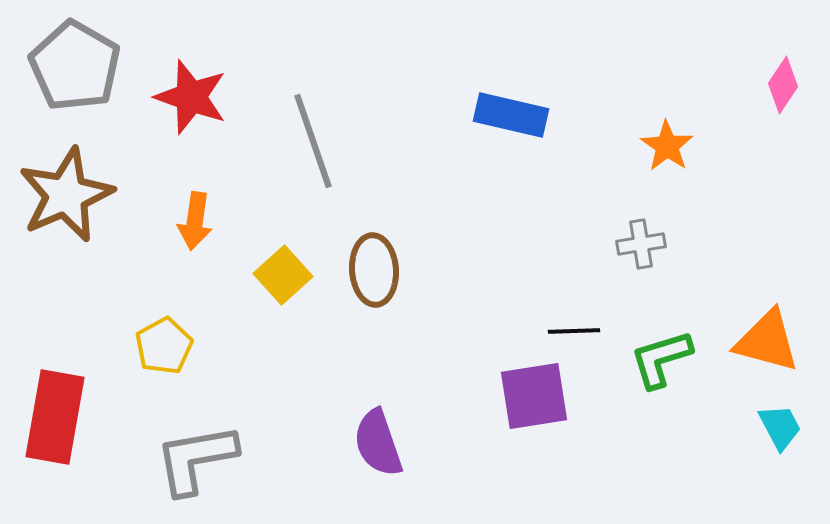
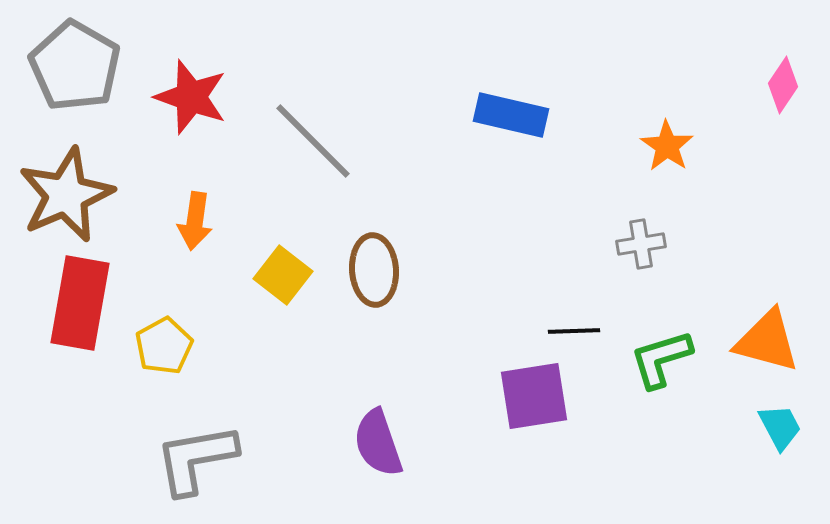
gray line: rotated 26 degrees counterclockwise
yellow square: rotated 10 degrees counterclockwise
red rectangle: moved 25 px right, 114 px up
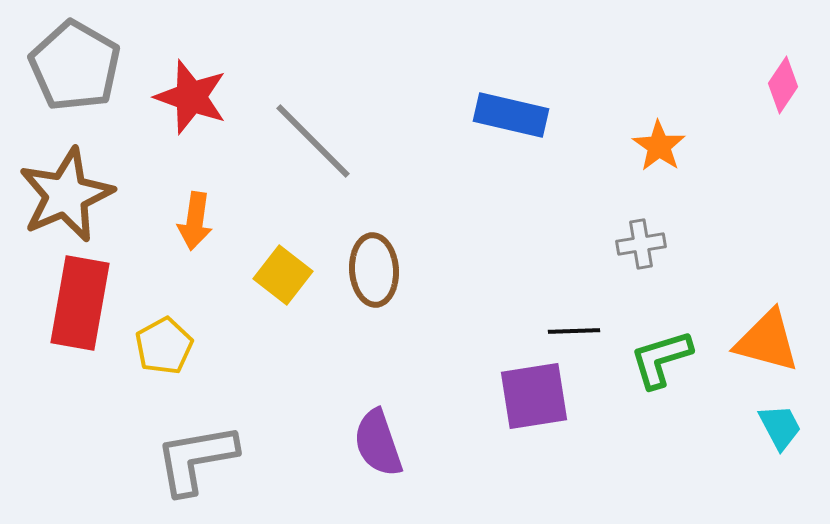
orange star: moved 8 px left
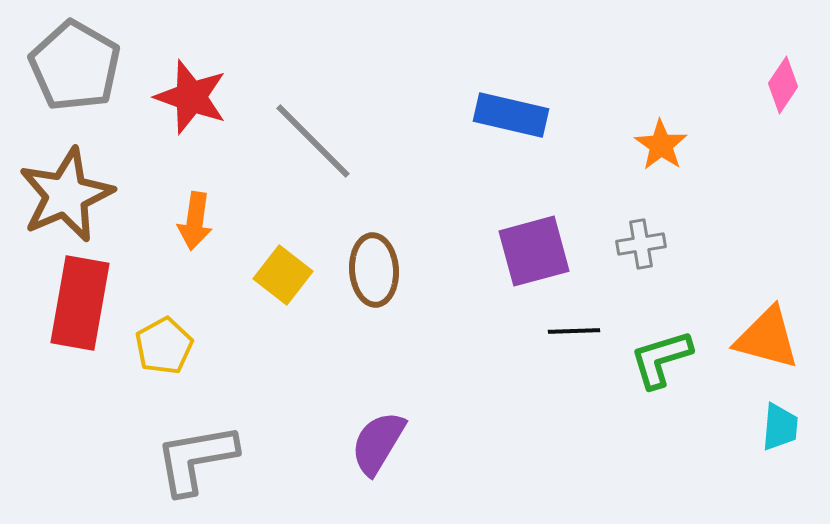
orange star: moved 2 px right, 1 px up
orange triangle: moved 3 px up
purple square: moved 145 px up; rotated 6 degrees counterclockwise
cyan trapezoid: rotated 33 degrees clockwise
purple semicircle: rotated 50 degrees clockwise
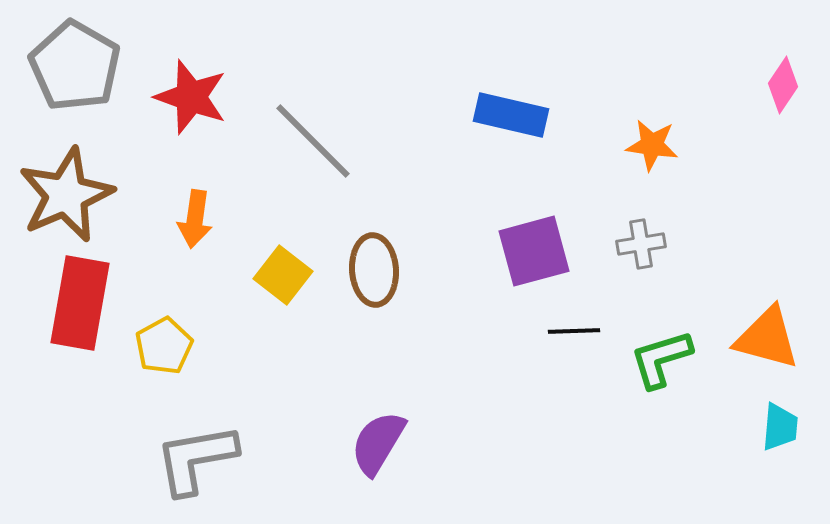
orange star: moved 9 px left; rotated 26 degrees counterclockwise
orange arrow: moved 2 px up
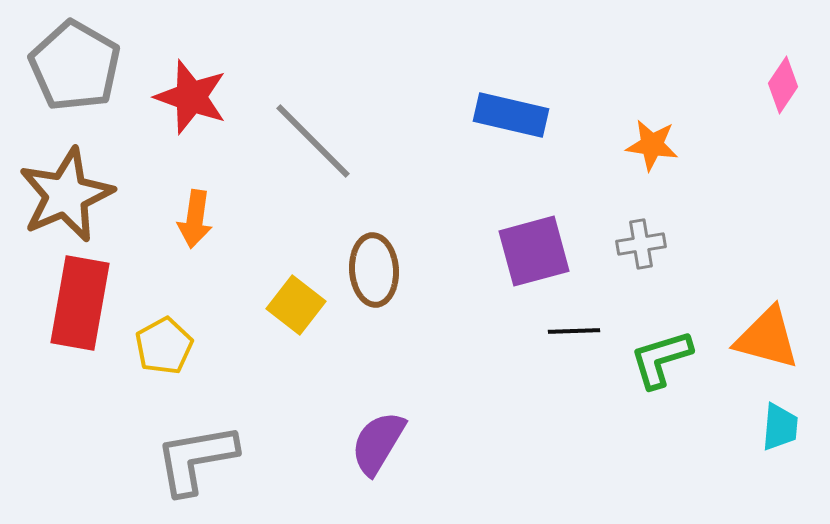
yellow square: moved 13 px right, 30 px down
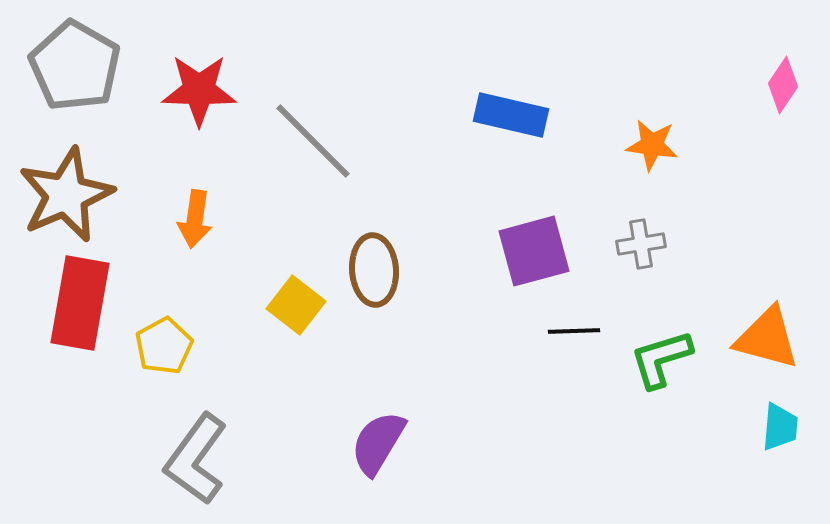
red star: moved 8 px right, 7 px up; rotated 18 degrees counterclockwise
gray L-shape: rotated 44 degrees counterclockwise
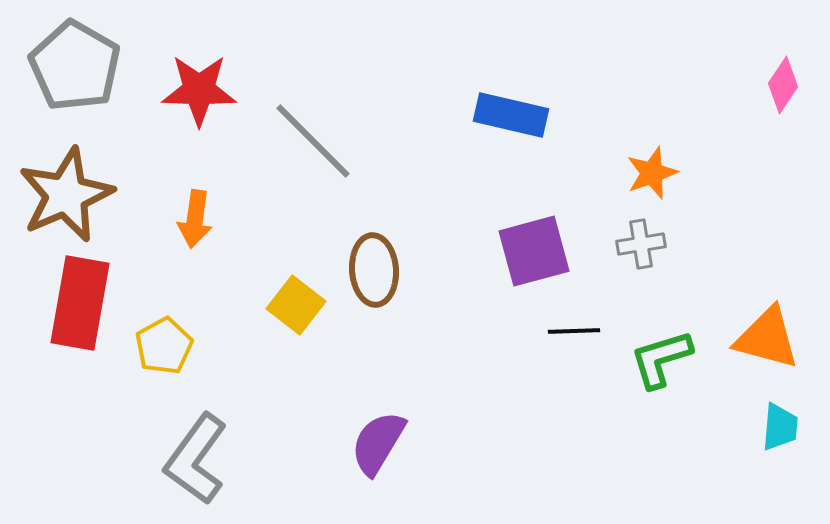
orange star: moved 28 px down; rotated 28 degrees counterclockwise
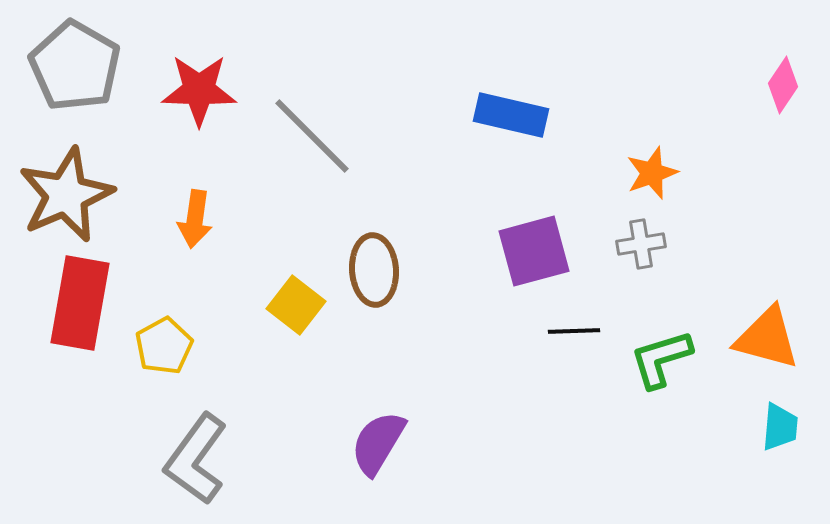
gray line: moved 1 px left, 5 px up
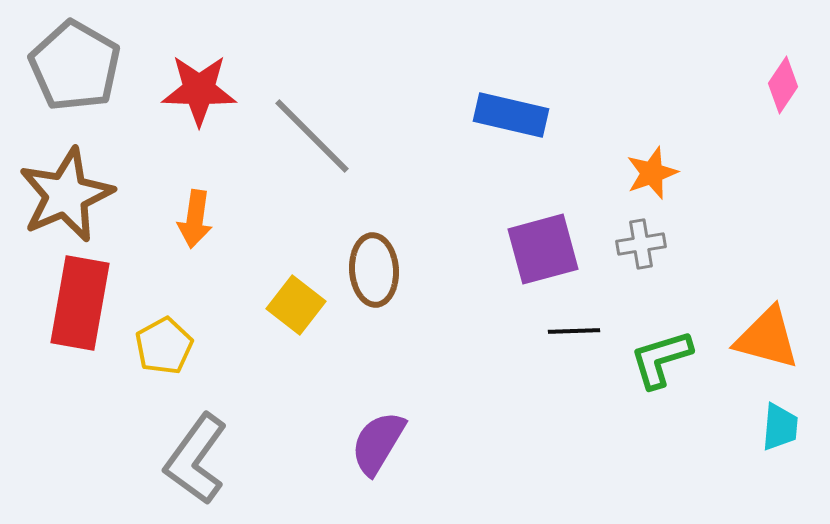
purple square: moved 9 px right, 2 px up
